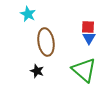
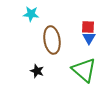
cyan star: moved 3 px right; rotated 21 degrees counterclockwise
brown ellipse: moved 6 px right, 2 px up
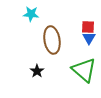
black star: rotated 16 degrees clockwise
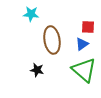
blue triangle: moved 7 px left, 6 px down; rotated 24 degrees clockwise
black star: moved 1 px up; rotated 24 degrees counterclockwise
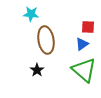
brown ellipse: moved 6 px left
black star: rotated 24 degrees clockwise
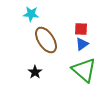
red square: moved 7 px left, 2 px down
brown ellipse: rotated 24 degrees counterclockwise
black star: moved 2 px left, 2 px down
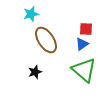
cyan star: rotated 21 degrees counterclockwise
red square: moved 5 px right
black star: rotated 16 degrees clockwise
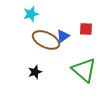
brown ellipse: rotated 32 degrees counterclockwise
blue triangle: moved 19 px left, 8 px up
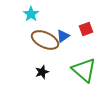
cyan star: rotated 21 degrees counterclockwise
red square: rotated 24 degrees counterclockwise
brown ellipse: moved 1 px left
black star: moved 7 px right
